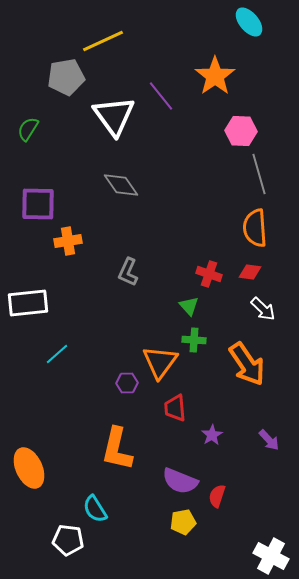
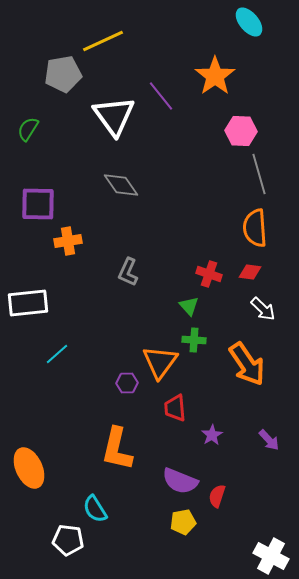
gray pentagon: moved 3 px left, 3 px up
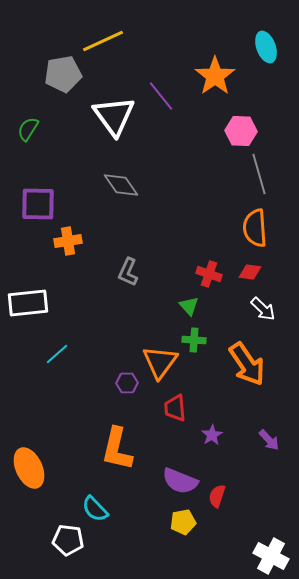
cyan ellipse: moved 17 px right, 25 px down; rotated 20 degrees clockwise
cyan semicircle: rotated 12 degrees counterclockwise
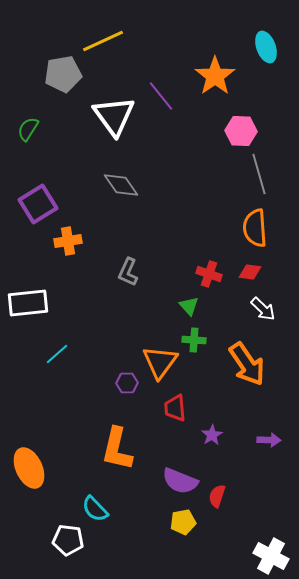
purple square: rotated 33 degrees counterclockwise
purple arrow: rotated 45 degrees counterclockwise
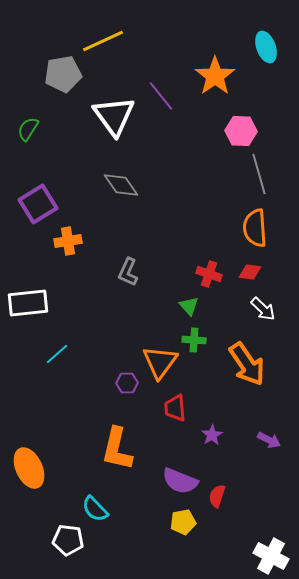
purple arrow: rotated 25 degrees clockwise
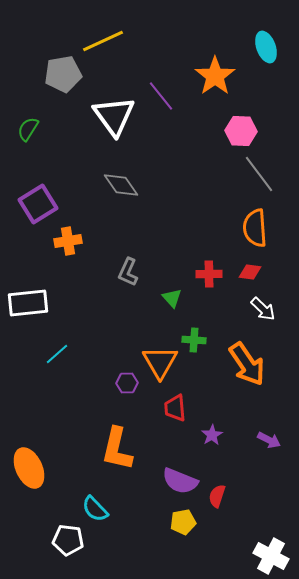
gray line: rotated 21 degrees counterclockwise
red cross: rotated 20 degrees counterclockwise
green triangle: moved 17 px left, 8 px up
orange triangle: rotated 6 degrees counterclockwise
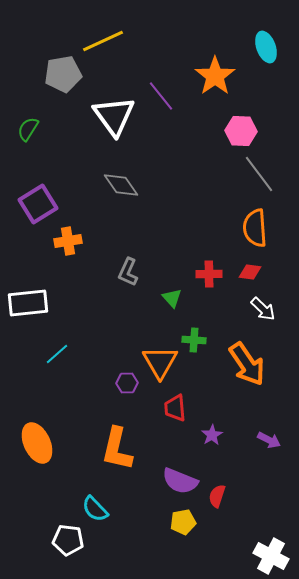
orange ellipse: moved 8 px right, 25 px up
